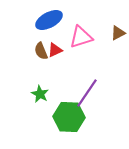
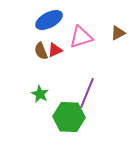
purple line: rotated 12 degrees counterclockwise
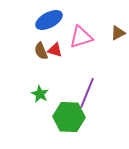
red triangle: rotated 42 degrees clockwise
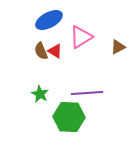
brown triangle: moved 14 px down
pink triangle: rotated 15 degrees counterclockwise
red triangle: moved 1 px down; rotated 14 degrees clockwise
purple line: rotated 64 degrees clockwise
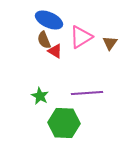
blue ellipse: rotated 52 degrees clockwise
brown triangle: moved 8 px left, 4 px up; rotated 28 degrees counterclockwise
brown semicircle: moved 3 px right, 11 px up
green star: moved 2 px down
green hexagon: moved 5 px left, 6 px down
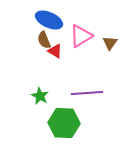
pink triangle: moved 1 px up
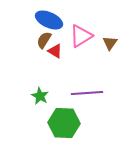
brown semicircle: rotated 54 degrees clockwise
